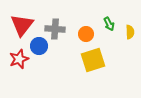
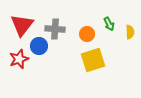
orange circle: moved 1 px right
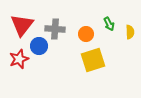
orange circle: moved 1 px left
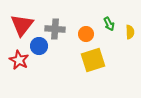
red star: moved 1 px down; rotated 24 degrees counterclockwise
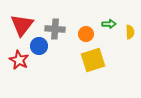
green arrow: rotated 64 degrees counterclockwise
